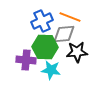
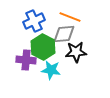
blue cross: moved 8 px left
green hexagon: moved 2 px left; rotated 25 degrees clockwise
black star: moved 1 px left
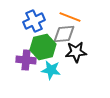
green hexagon: rotated 20 degrees clockwise
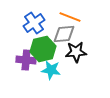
blue cross: moved 2 px down; rotated 10 degrees counterclockwise
green hexagon: moved 2 px down
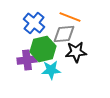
blue cross: rotated 15 degrees counterclockwise
purple cross: moved 1 px right; rotated 12 degrees counterclockwise
cyan star: rotated 12 degrees counterclockwise
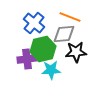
purple cross: moved 1 px up
